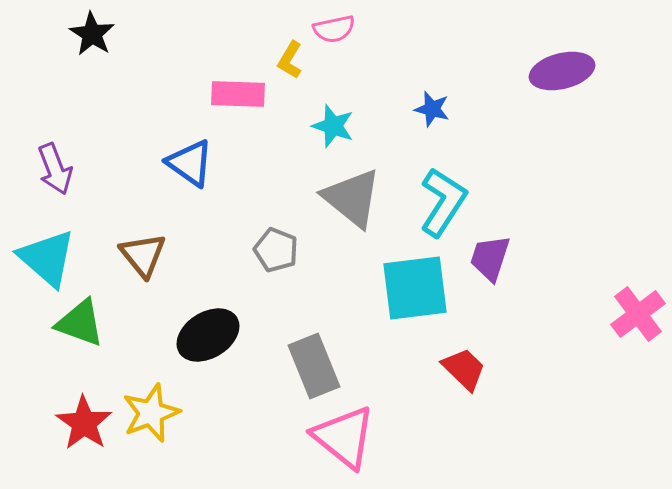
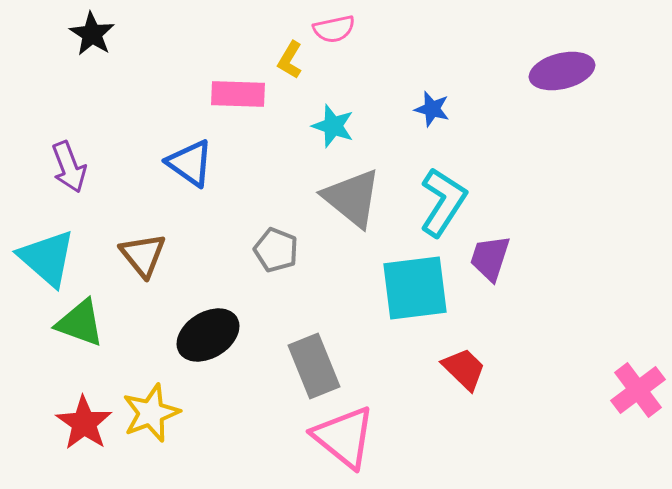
purple arrow: moved 14 px right, 2 px up
pink cross: moved 76 px down
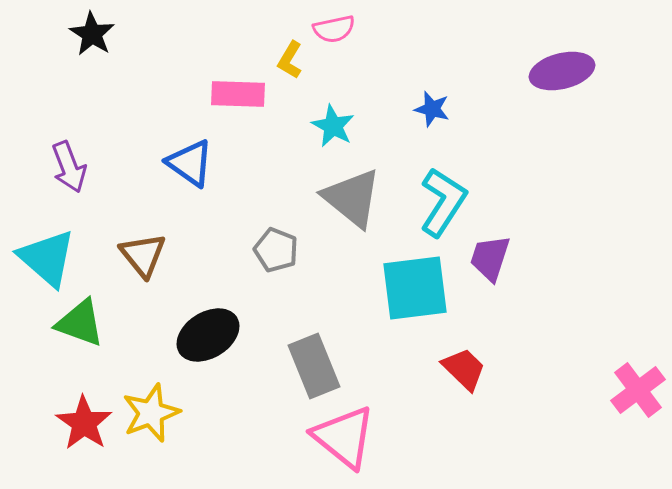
cyan star: rotated 9 degrees clockwise
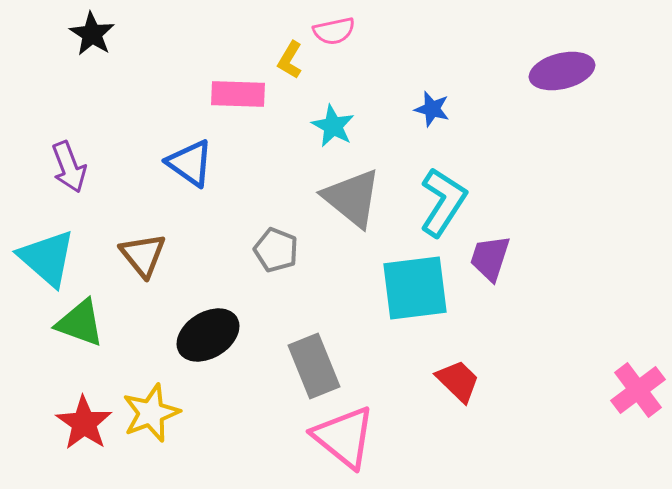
pink semicircle: moved 2 px down
red trapezoid: moved 6 px left, 12 px down
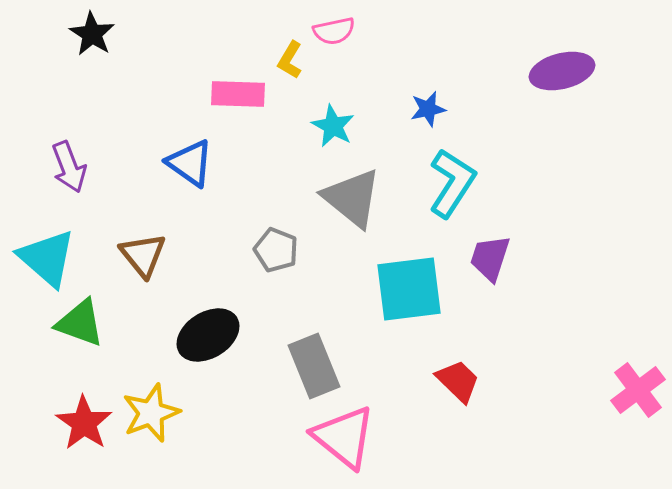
blue star: moved 4 px left; rotated 27 degrees counterclockwise
cyan L-shape: moved 9 px right, 19 px up
cyan square: moved 6 px left, 1 px down
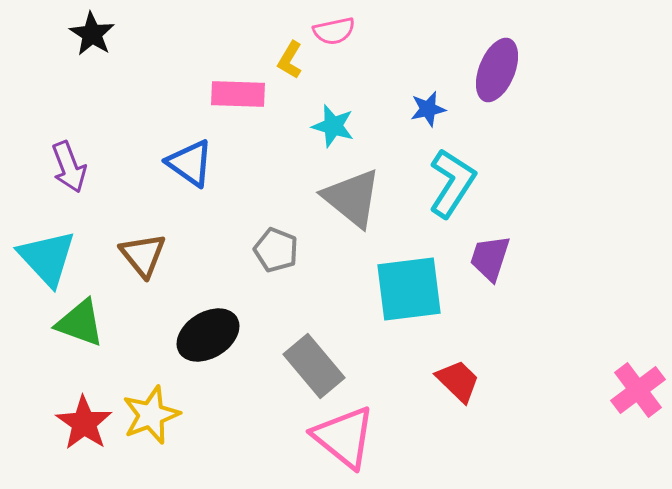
purple ellipse: moved 65 px left, 1 px up; rotated 54 degrees counterclockwise
cyan star: rotated 12 degrees counterclockwise
cyan triangle: rotated 6 degrees clockwise
gray rectangle: rotated 18 degrees counterclockwise
yellow star: moved 2 px down
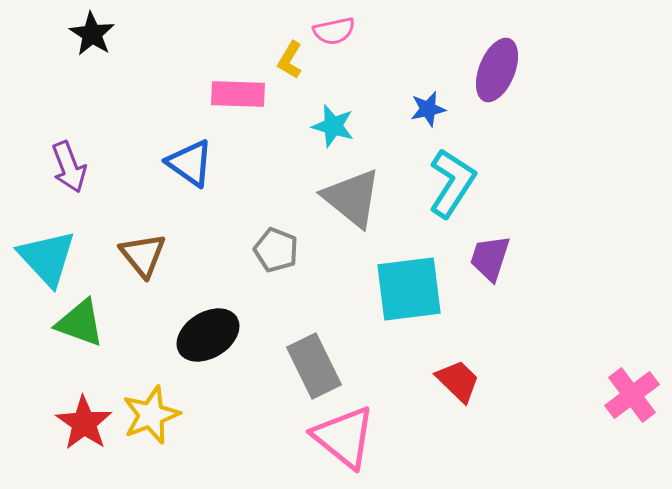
gray rectangle: rotated 14 degrees clockwise
pink cross: moved 6 px left, 5 px down
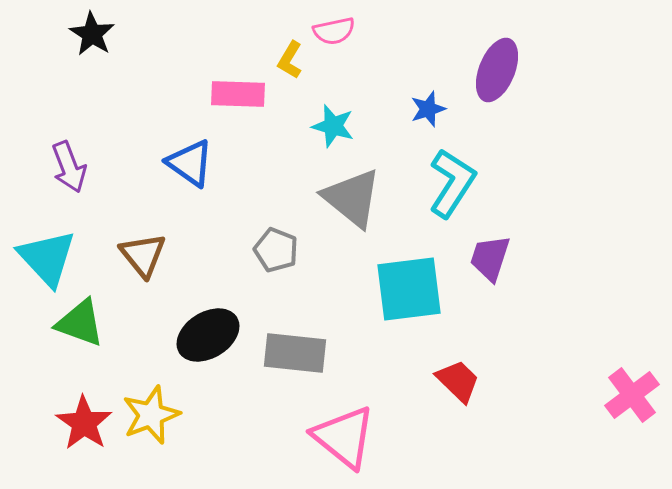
blue star: rotated 6 degrees counterclockwise
gray rectangle: moved 19 px left, 13 px up; rotated 58 degrees counterclockwise
